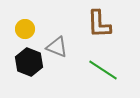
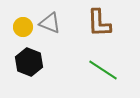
brown L-shape: moved 1 px up
yellow circle: moved 2 px left, 2 px up
gray triangle: moved 7 px left, 24 px up
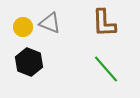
brown L-shape: moved 5 px right
green line: moved 3 px right, 1 px up; rotated 16 degrees clockwise
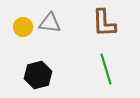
gray triangle: rotated 15 degrees counterclockwise
black hexagon: moved 9 px right, 13 px down; rotated 24 degrees clockwise
green line: rotated 24 degrees clockwise
